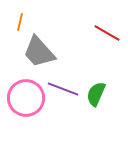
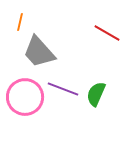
pink circle: moved 1 px left, 1 px up
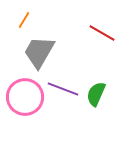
orange line: moved 4 px right, 2 px up; rotated 18 degrees clockwise
red line: moved 5 px left
gray trapezoid: rotated 72 degrees clockwise
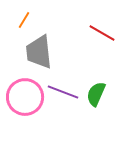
gray trapezoid: rotated 36 degrees counterclockwise
purple line: moved 3 px down
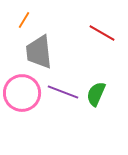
pink circle: moved 3 px left, 4 px up
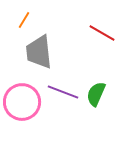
pink circle: moved 9 px down
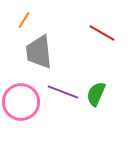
pink circle: moved 1 px left
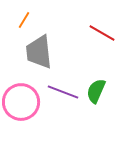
green semicircle: moved 3 px up
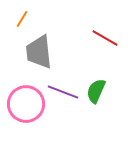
orange line: moved 2 px left, 1 px up
red line: moved 3 px right, 5 px down
pink circle: moved 5 px right, 2 px down
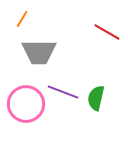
red line: moved 2 px right, 6 px up
gray trapezoid: rotated 84 degrees counterclockwise
green semicircle: moved 7 px down; rotated 10 degrees counterclockwise
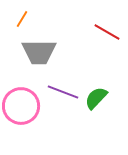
green semicircle: rotated 30 degrees clockwise
pink circle: moved 5 px left, 2 px down
